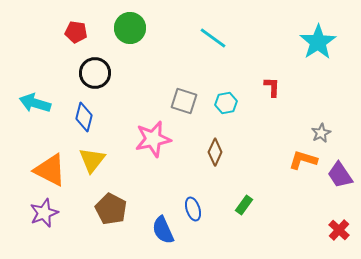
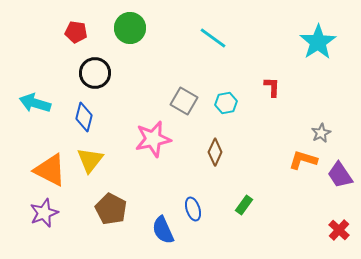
gray square: rotated 12 degrees clockwise
yellow triangle: moved 2 px left
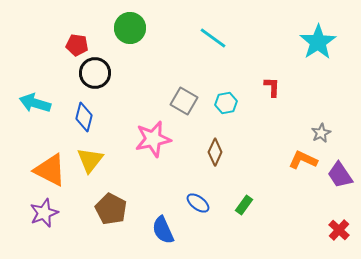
red pentagon: moved 1 px right, 13 px down
orange L-shape: rotated 8 degrees clockwise
blue ellipse: moved 5 px right, 6 px up; rotated 35 degrees counterclockwise
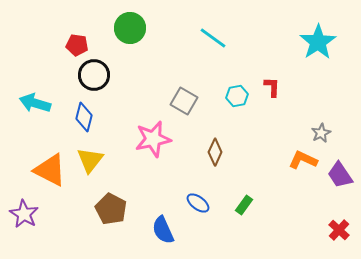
black circle: moved 1 px left, 2 px down
cyan hexagon: moved 11 px right, 7 px up
purple star: moved 20 px left, 1 px down; rotated 20 degrees counterclockwise
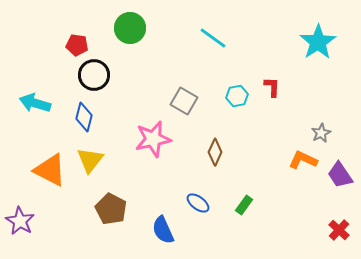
purple star: moved 4 px left, 7 px down
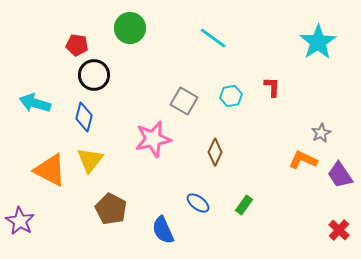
cyan hexagon: moved 6 px left
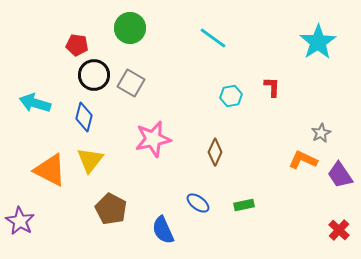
gray square: moved 53 px left, 18 px up
green rectangle: rotated 42 degrees clockwise
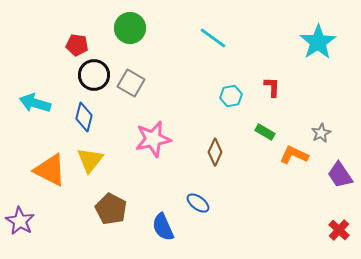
orange L-shape: moved 9 px left, 5 px up
green rectangle: moved 21 px right, 73 px up; rotated 42 degrees clockwise
blue semicircle: moved 3 px up
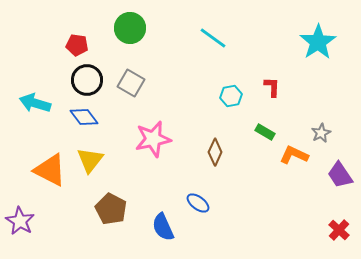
black circle: moved 7 px left, 5 px down
blue diamond: rotated 52 degrees counterclockwise
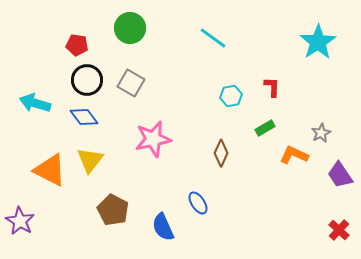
green rectangle: moved 4 px up; rotated 60 degrees counterclockwise
brown diamond: moved 6 px right, 1 px down
blue ellipse: rotated 20 degrees clockwise
brown pentagon: moved 2 px right, 1 px down
